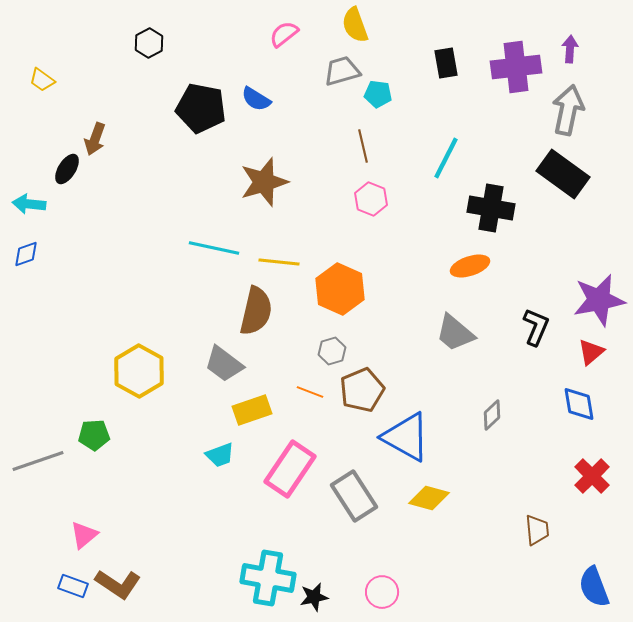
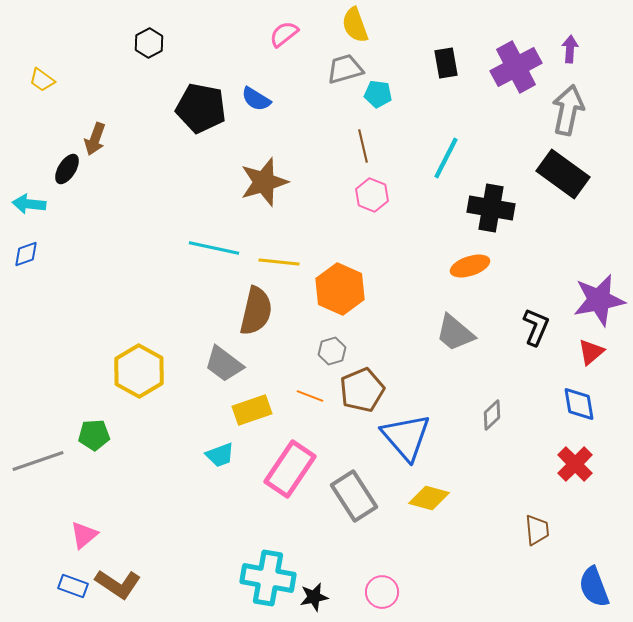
purple cross at (516, 67): rotated 21 degrees counterclockwise
gray trapezoid at (342, 71): moved 3 px right, 2 px up
pink hexagon at (371, 199): moved 1 px right, 4 px up
orange line at (310, 392): moved 4 px down
blue triangle at (406, 437): rotated 20 degrees clockwise
red cross at (592, 476): moved 17 px left, 12 px up
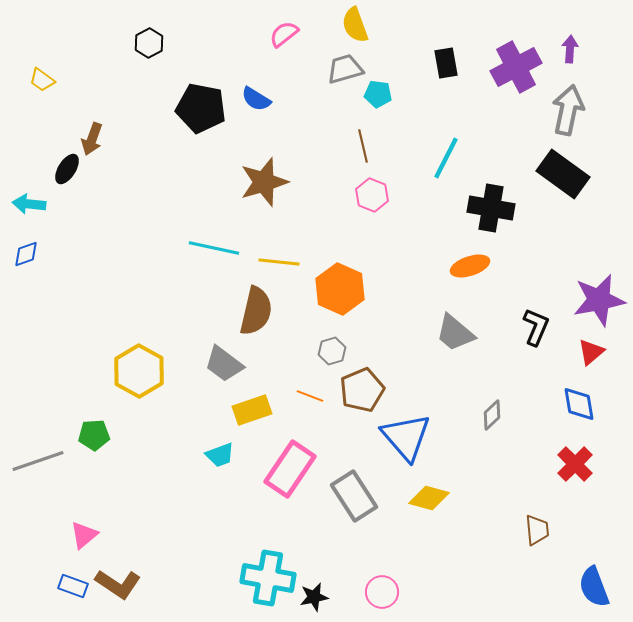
brown arrow at (95, 139): moved 3 px left
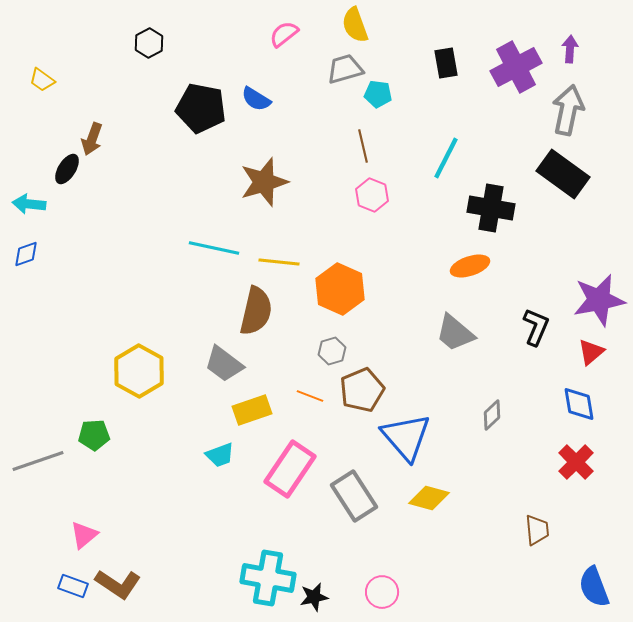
red cross at (575, 464): moved 1 px right, 2 px up
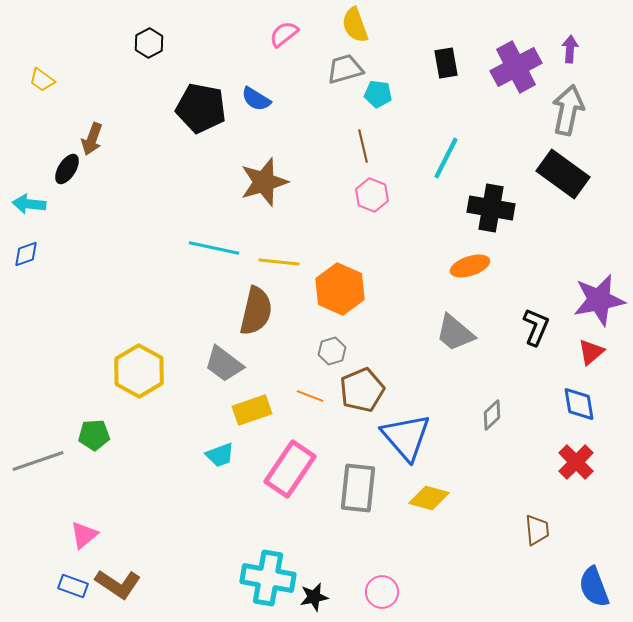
gray rectangle at (354, 496): moved 4 px right, 8 px up; rotated 39 degrees clockwise
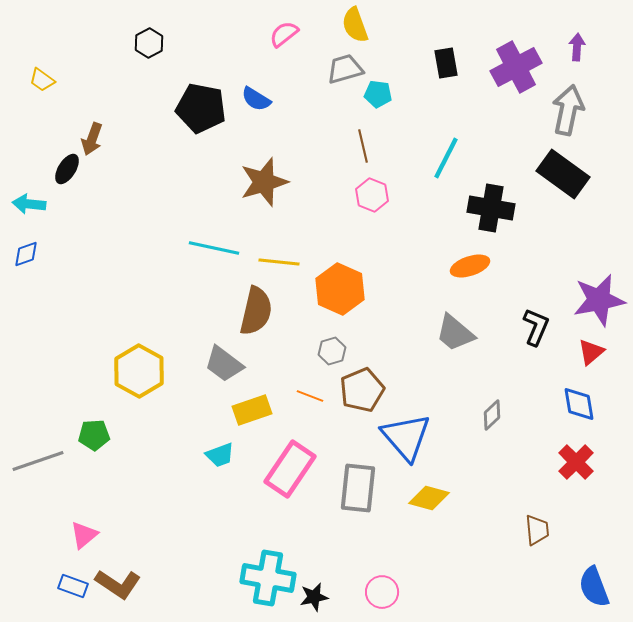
purple arrow at (570, 49): moved 7 px right, 2 px up
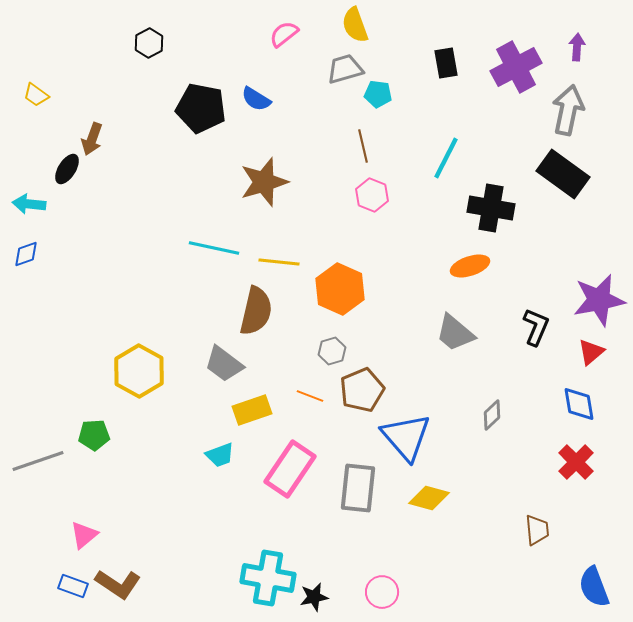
yellow trapezoid at (42, 80): moved 6 px left, 15 px down
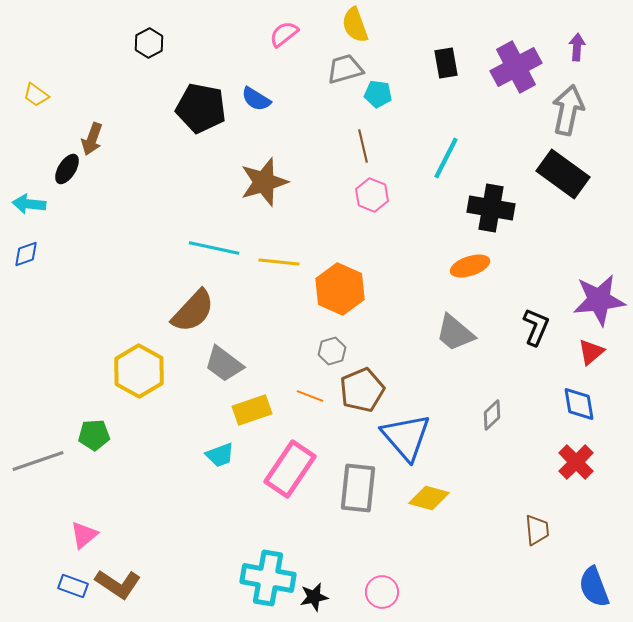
purple star at (599, 300): rotated 4 degrees clockwise
brown semicircle at (256, 311): moved 63 px left; rotated 30 degrees clockwise
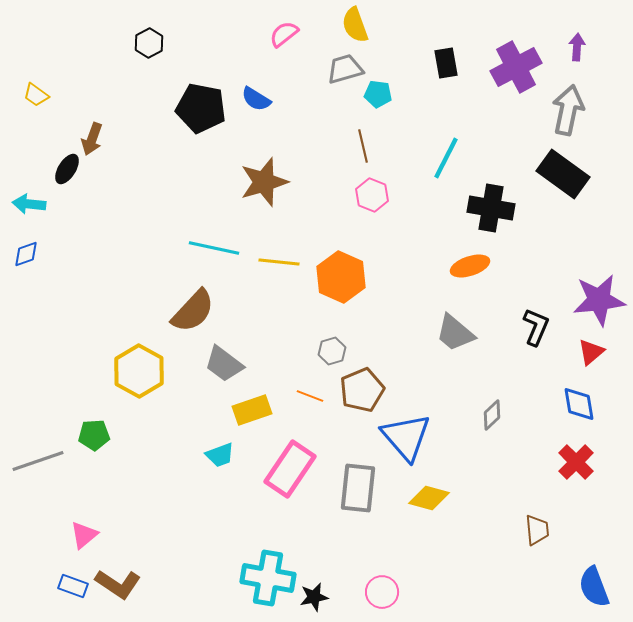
orange hexagon at (340, 289): moved 1 px right, 12 px up
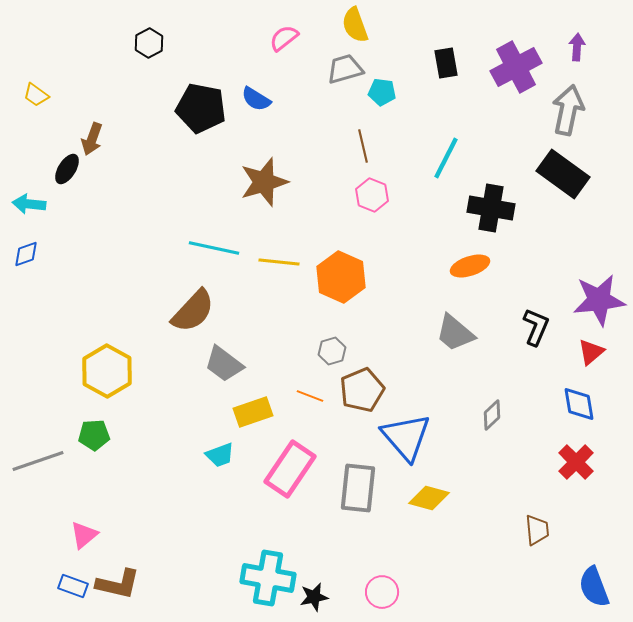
pink semicircle at (284, 34): moved 4 px down
cyan pentagon at (378, 94): moved 4 px right, 2 px up
yellow hexagon at (139, 371): moved 32 px left
yellow rectangle at (252, 410): moved 1 px right, 2 px down
brown L-shape at (118, 584): rotated 21 degrees counterclockwise
